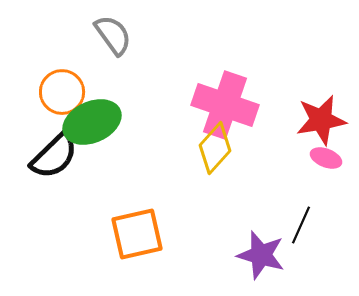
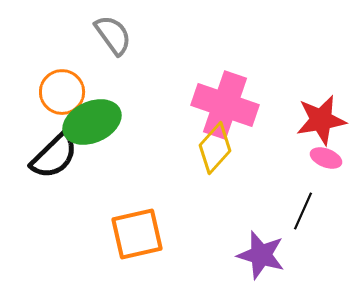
black line: moved 2 px right, 14 px up
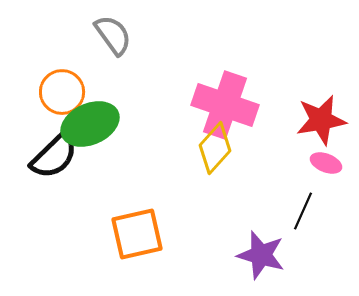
green ellipse: moved 2 px left, 2 px down
pink ellipse: moved 5 px down
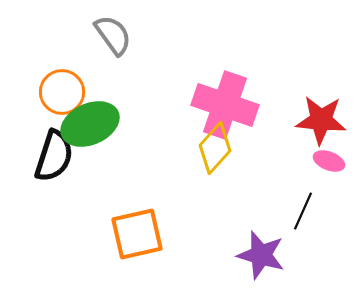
red star: rotated 15 degrees clockwise
black semicircle: rotated 28 degrees counterclockwise
pink ellipse: moved 3 px right, 2 px up
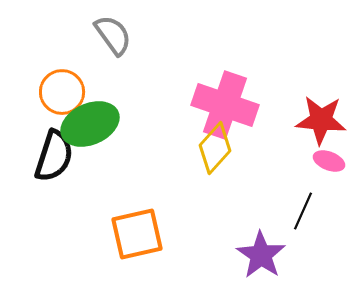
purple star: rotated 18 degrees clockwise
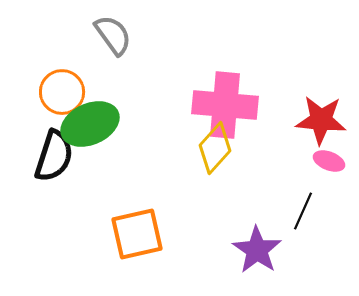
pink cross: rotated 14 degrees counterclockwise
purple star: moved 4 px left, 5 px up
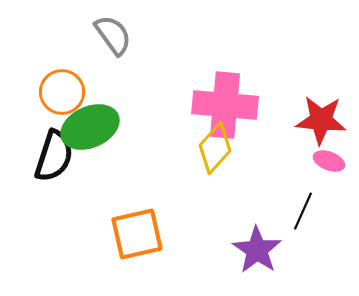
green ellipse: moved 3 px down
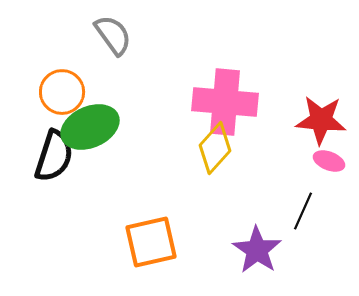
pink cross: moved 3 px up
orange square: moved 14 px right, 8 px down
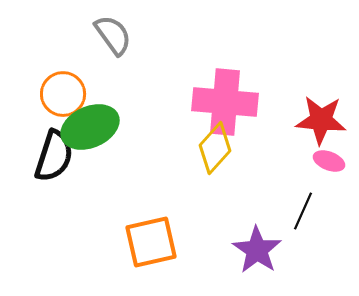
orange circle: moved 1 px right, 2 px down
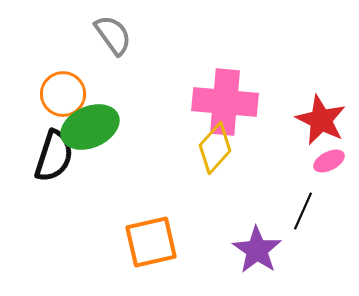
red star: rotated 21 degrees clockwise
pink ellipse: rotated 48 degrees counterclockwise
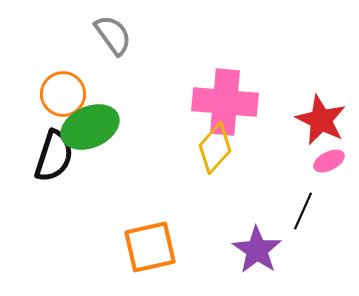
orange square: moved 1 px left, 5 px down
